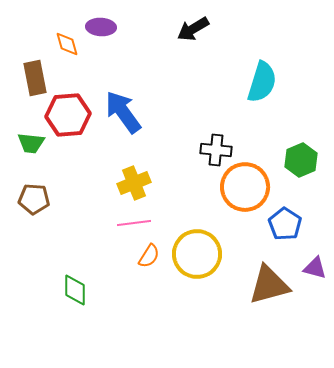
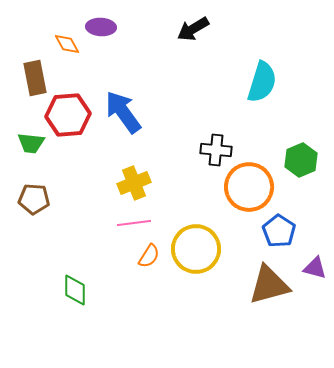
orange diamond: rotated 12 degrees counterclockwise
orange circle: moved 4 px right
blue pentagon: moved 6 px left, 7 px down
yellow circle: moved 1 px left, 5 px up
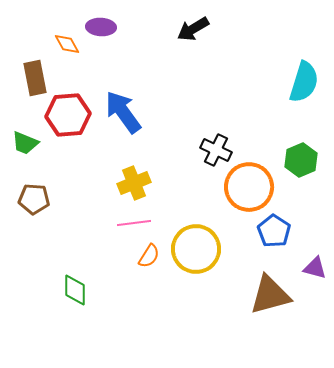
cyan semicircle: moved 42 px right
green trapezoid: moved 6 px left; rotated 16 degrees clockwise
black cross: rotated 20 degrees clockwise
blue pentagon: moved 5 px left
brown triangle: moved 1 px right, 10 px down
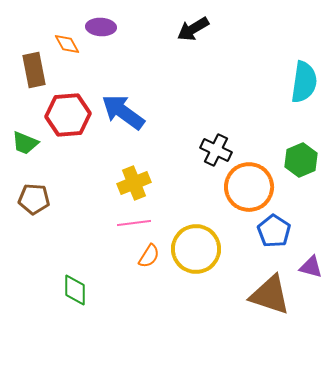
brown rectangle: moved 1 px left, 8 px up
cyan semicircle: rotated 9 degrees counterclockwise
blue arrow: rotated 18 degrees counterclockwise
purple triangle: moved 4 px left, 1 px up
brown triangle: rotated 33 degrees clockwise
